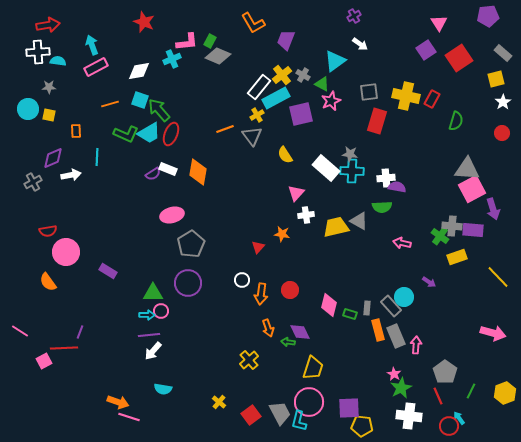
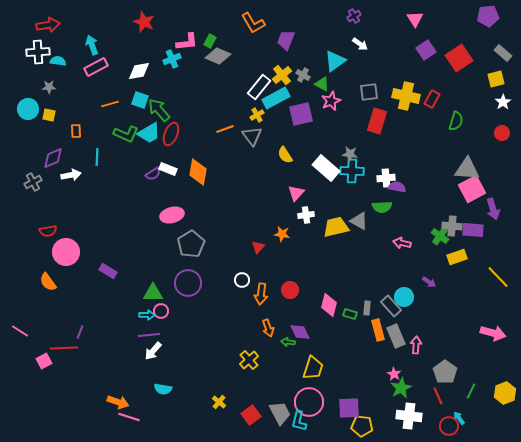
pink triangle at (439, 23): moved 24 px left, 4 px up
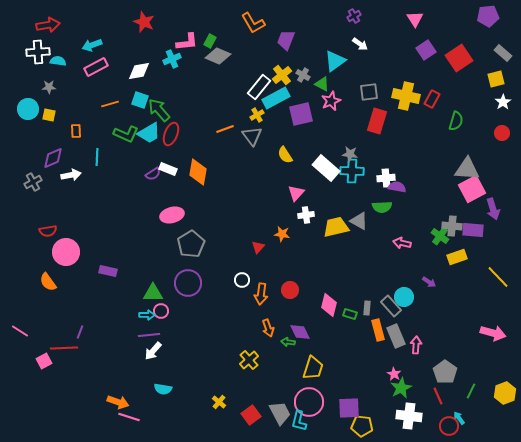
cyan arrow at (92, 45): rotated 90 degrees counterclockwise
purple rectangle at (108, 271): rotated 18 degrees counterclockwise
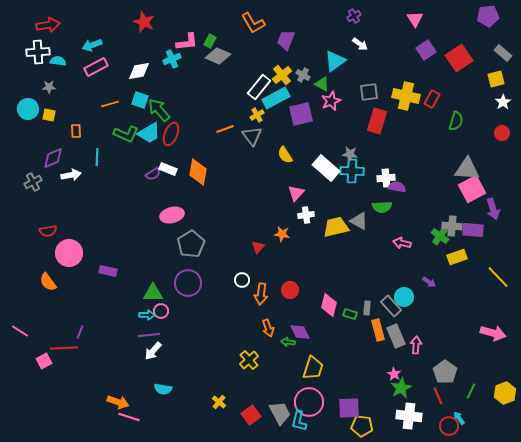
pink circle at (66, 252): moved 3 px right, 1 px down
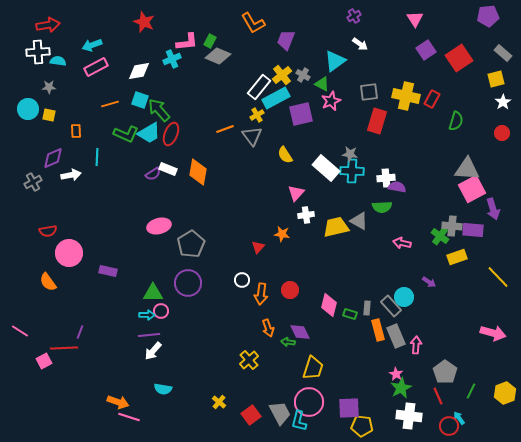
pink ellipse at (172, 215): moved 13 px left, 11 px down
pink star at (394, 374): moved 2 px right
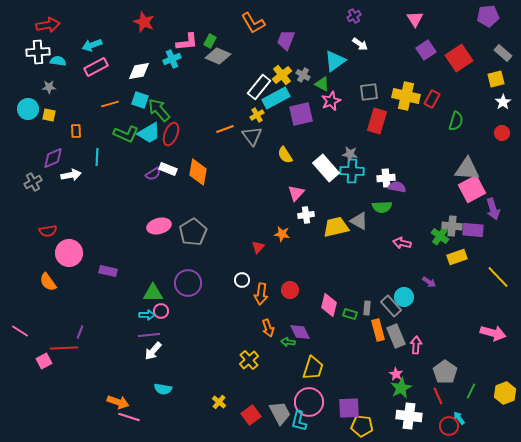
white rectangle at (326, 168): rotated 8 degrees clockwise
gray pentagon at (191, 244): moved 2 px right, 12 px up
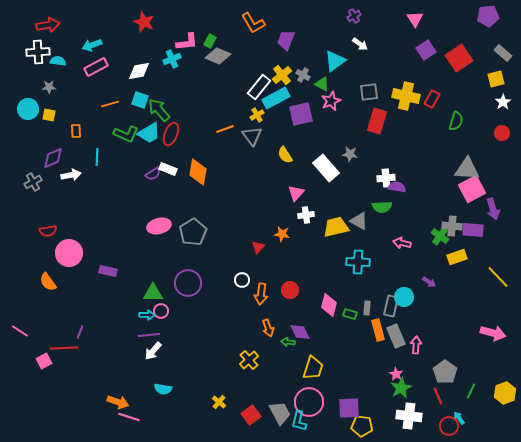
cyan cross at (352, 171): moved 6 px right, 91 px down
gray rectangle at (391, 306): rotated 55 degrees clockwise
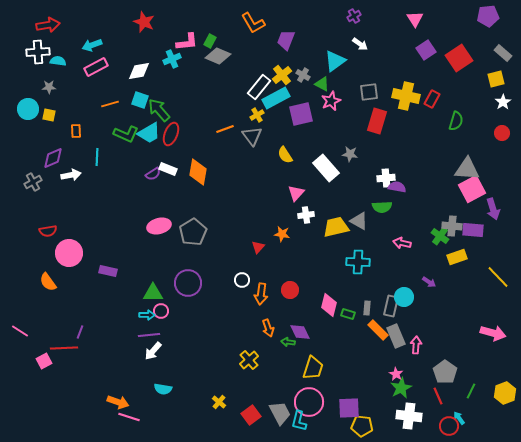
green rectangle at (350, 314): moved 2 px left
orange rectangle at (378, 330): rotated 30 degrees counterclockwise
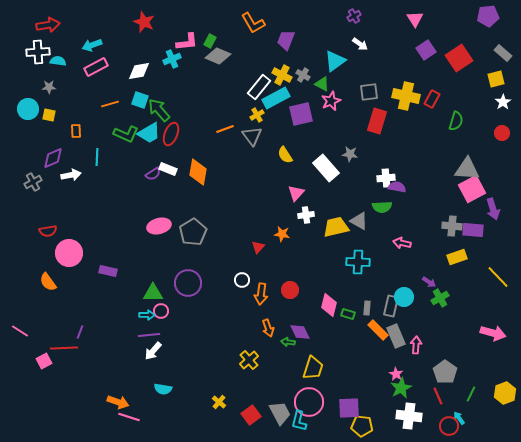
yellow cross at (282, 75): rotated 24 degrees counterclockwise
green cross at (440, 236): moved 62 px down; rotated 24 degrees clockwise
green line at (471, 391): moved 3 px down
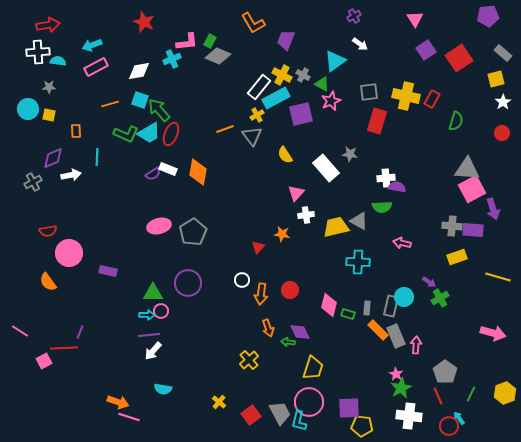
yellow line at (498, 277): rotated 30 degrees counterclockwise
